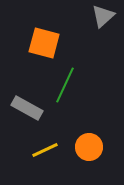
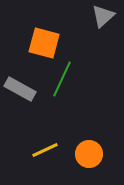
green line: moved 3 px left, 6 px up
gray rectangle: moved 7 px left, 19 px up
orange circle: moved 7 px down
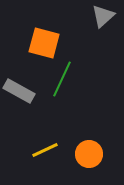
gray rectangle: moved 1 px left, 2 px down
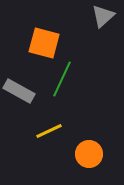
yellow line: moved 4 px right, 19 px up
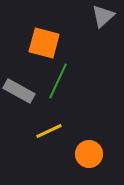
green line: moved 4 px left, 2 px down
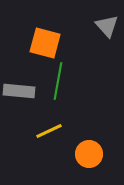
gray triangle: moved 4 px right, 10 px down; rotated 30 degrees counterclockwise
orange square: moved 1 px right
green line: rotated 15 degrees counterclockwise
gray rectangle: rotated 24 degrees counterclockwise
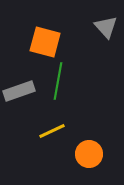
gray triangle: moved 1 px left, 1 px down
orange square: moved 1 px up
gray rectangle: rotated 24 degrees counterclockwise
yellow line: moved 3 px right
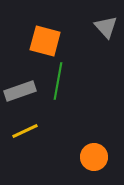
orange square: moved 1 px up
gray rectangle: moved 1 px right
yellow line: moved 27 px left
orange circle: moved 5 px right, 3 px down
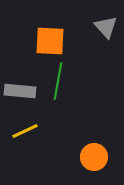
orange square: moved 5 px right; rotated 12 degrees counterclockwise
gray rectangle: rotated 24 degrees clockwise
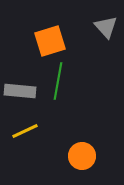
orange square: rotated 20 degrees counterclockwise
orange circle: moved 12 px left, 1 px up
